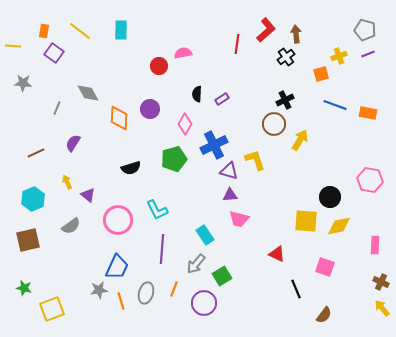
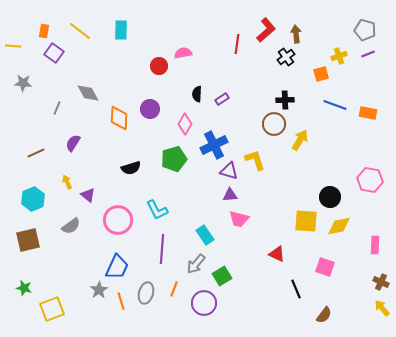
black cross at (285, 100): rotated 24 degrees clockwise
gray star at (99, 290): rotated 24 degrees counterclockwise
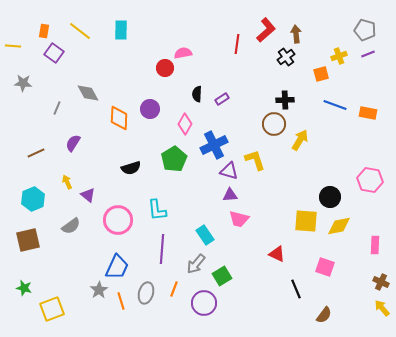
red circle at (159, 66): moved 6 px right, 2 px down
green pentagon at (174, 159): rotated 15 degrees counterclockwise
cyan L-shape at (157, 210): rotated 20 degrees clockwise
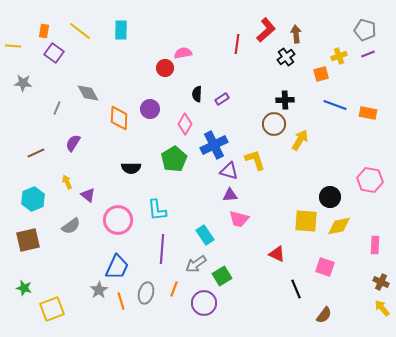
black semicircle at (131, 168): rotated 18 degrees clockwise
gray arrow at (196, 264): rotated 15 degrees clockwise
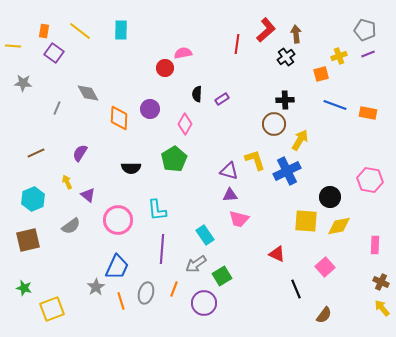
purple semicircle at (73, 143): moved 7 px right, 10 px down
blue cross at (214, 145): moved 73 px right, 26 px down
pink square at (325, 267): rotated 30 degrees clockwise
gray star at (99, 290): moved 3 px left, 3 px up
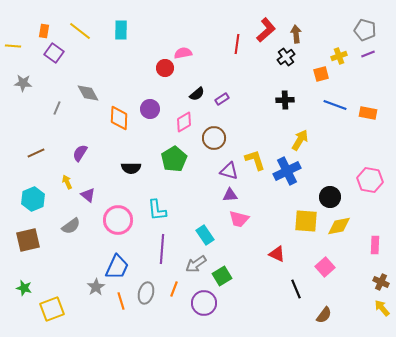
black semicircle at (197, 94): rotated 133 degrees counterclockwise
pink diamond at (185, 124): moved 1 px left, 2 px up; rotated 30 degrees clockwise
brown circle at (274, 124): moved 60 px left, 14 px down
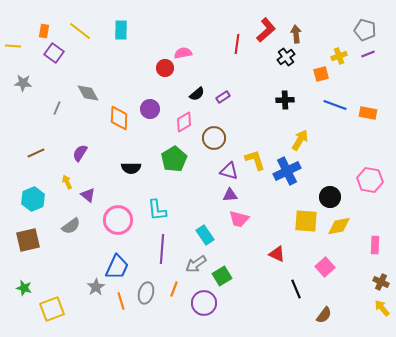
purple rectangle at (222, 99): moved 1 px right, 2 px up
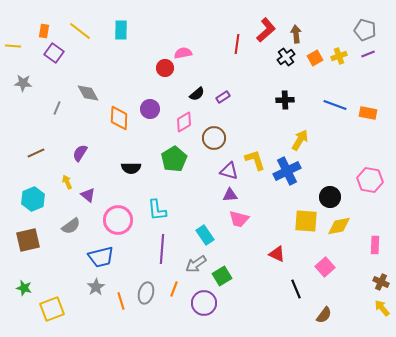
orange square at (321, 74): moved 6 px left, 16 px up; rotated 14 degrees counterclockwise
blue trapezoid at (117, 267): moved 16 px left, 10 px up; rotated 52 degrees clockwise
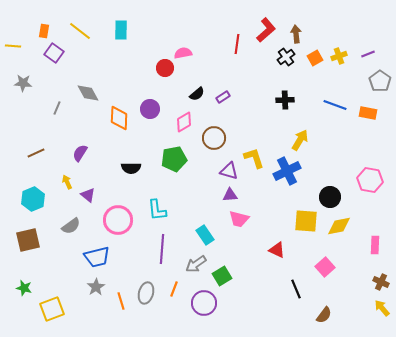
gray pentagon at (365, 30): moved 15 px right, 51 px down; rotated 20 degrees clockwise
green pentagon at (174, 159): rotated 20 degrees clockwise
yellow L-shape at (255, 160): moved 1 px left, 2 px up
red triangle at (277, 254): moved 4 px up
blue trapezoid at (101, 257): moved 4 px left
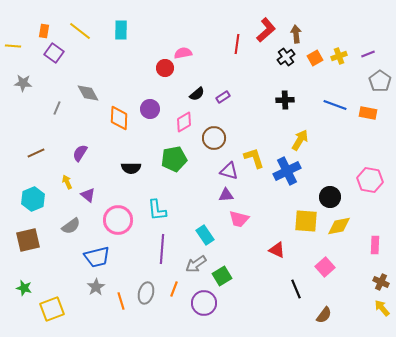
purple triangle at (230, 195): moved 4 px left
